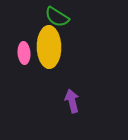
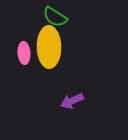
green semicircle: moved 2 px left
purple arrow: rotated 100 degrees counterclockwise
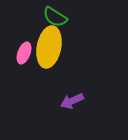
yellow ellipse: rotated 12 degrees clockwise
pink ellipse: rotated 25 degrees clockwise
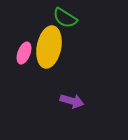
green semicircle: moved 10 px right, 1 px down
purple arrow: rotated 140 degrees counterclockwise
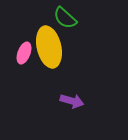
green semicircle: rotated 10 degrees clockwise
yellow ellipse: rotated 24 degrees counterclockwise
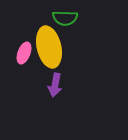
green semicircle: rotated 40 degrees counterclockwise
purple arrow: moved 17 px left, 16 px up; rotated 85 degrees clockwise
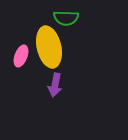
green semicircle: moved 1 px right
pink ellipse: moved 3 px left, 3 px down
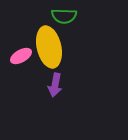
green semicircle: moved 2 px left, 2 px up
pink ellipse: rotated 40 degrees clockwise
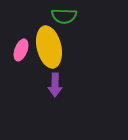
pink ellipse: moved 6 px up; rotated 40 degrees counterclockwise
purple arrow: rotated 10 degrees counterclockwise
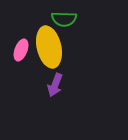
green semicircle: moved 3 px down
purple arrow: rotated 20 degrees clockwise
